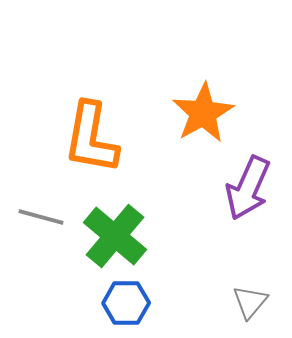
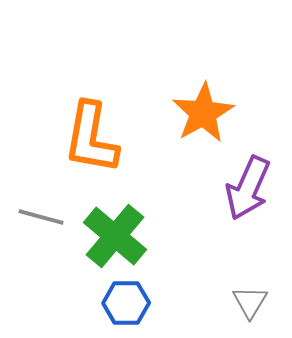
gray triangle: rotated 9 degrees counterclockwise
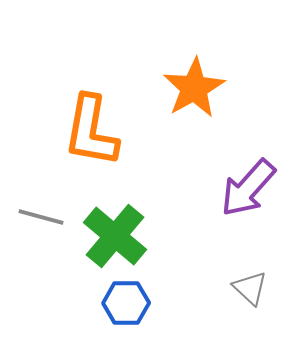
orange star: moved 9 px left, 25 px up
orange L-shape: moved 7 px up
purple arrow: rotated 18 degrees clockwise
gray triangle: moved 14 px up; rotated 18 degrees counterclockwise
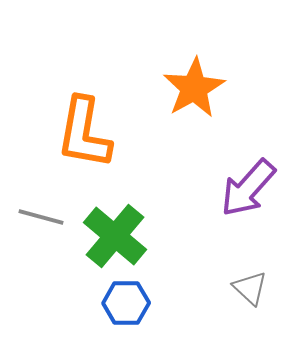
orange L-shape: moved 7 px left, 2 px down
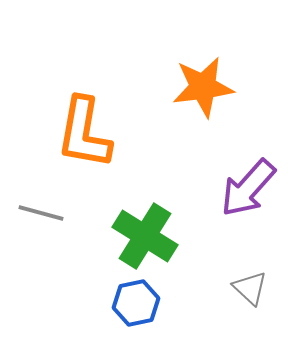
orange star: moved 9 px right, 1 px up; rotated 22 degrees clockwise
gray line: moved 4 px up
green cross: moved 30 px right; rotated 8 degrees counterclockwise
blue hexagon: moved 10 px right; rotated 12 degrees counterclockwise
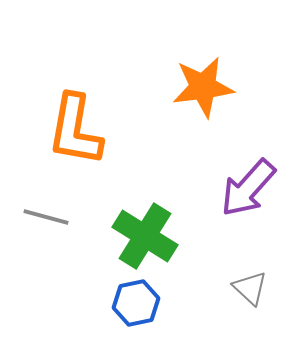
orange L-shape: moved 9 px left, 3 px up
gray line: moved 5 px right, 4 px down
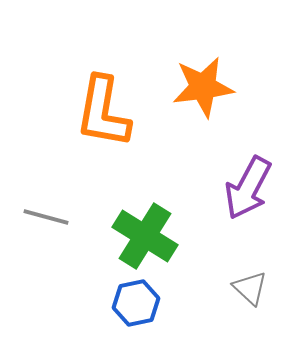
orange L-shape: moved 28 px right, 18 px up
purple arrow: rotated 14 degrees counterclockwise
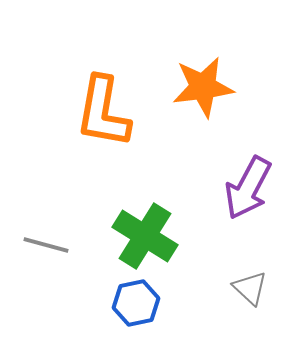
gray line: moved 28 px down
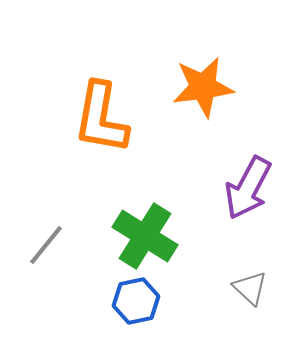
orange L-shape: moved 2 px left, 6 px down
gray line: rotated 66 degrees counterclockwise
blue hexagon: moved 2 px up
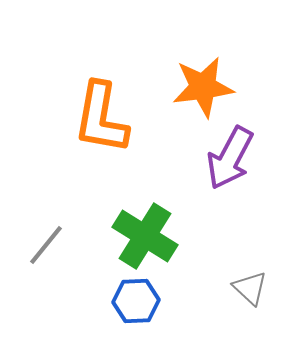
purple arrow: moved 18 px left, 30 px up
blue hexagon: rotated 9 degrees clockwise
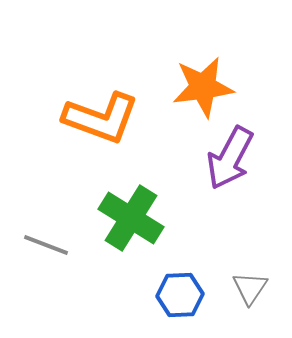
orange L-shape: rotated 80 degrees counterclockwise
green cross: moved 14 px left, 18 px up
gray line: rotated 72 degrees clockwise
gray triangle: rotated 21 degrees clockwise
blue hexagon: moved 44 px right, 6 px up
